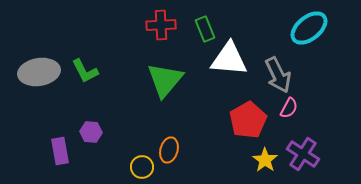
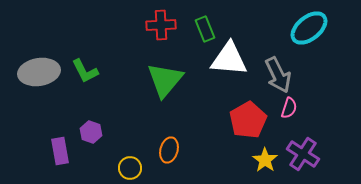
pink semicircle: rotated 10 degrees counterclockwise
purple hexagon: rotated 15 degrees clockwise
yellow circle: moved 12 px left, 1 px down
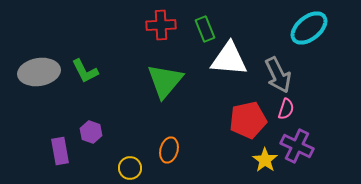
green triangle: moved 1 px down
pink semicircle: moved 3 px left, 1 px down
red pentagon: rotated 18 degrees clockwise
purple cross: moved 6 px left, 8 px up; rotated 8 degrees counterclockwise
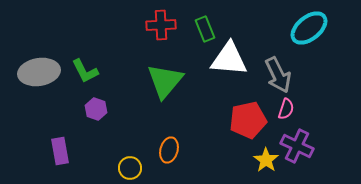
purple hexagon: moved 5 px right, 23 px up
yellow star: moved 1 px right
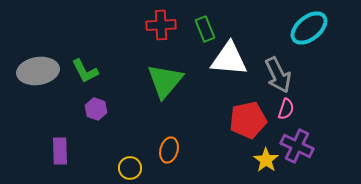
gray ellipse: moved 1 px left, 1 px up
purple rectangle: rotated 8 degrees clockwise
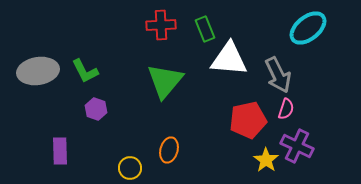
cyan ellipse: moved 1 px left
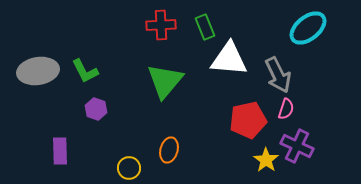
green rectangle: moved 2 px up
yellow circle: moved 1 px left
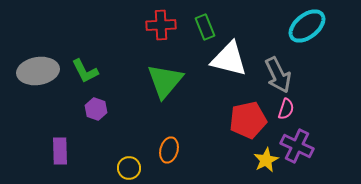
cyan ellipse: moved 1 px left, 2 px up
white triangle: rotated 9 degrees clockwise
yellow star: rotated 10 degrees clockwise
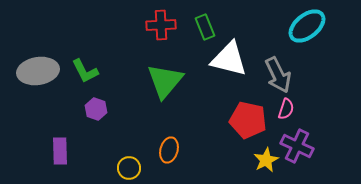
red pentagon: rotated 24 degrees clockwise
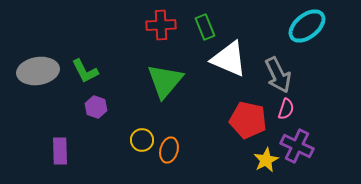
white triangle: rotated 9 degrees clockwise
purple hexagon: moved 2 px up
yellow circle: moved 13 px right, 28 px up
